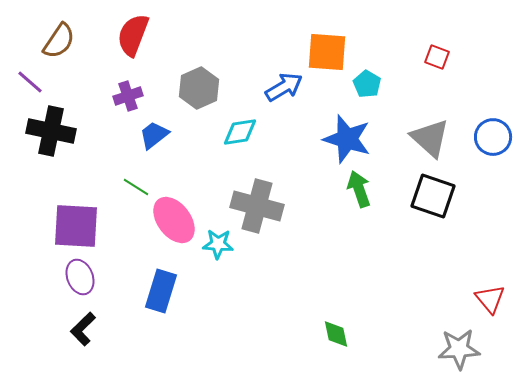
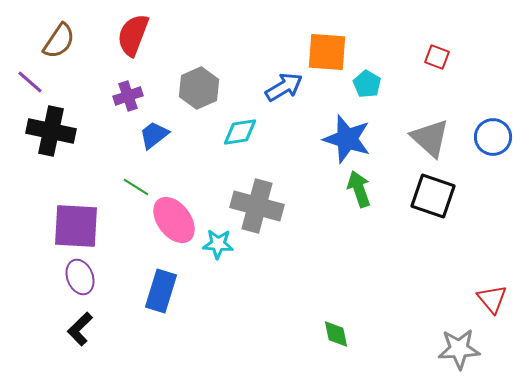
red triangle: moved 2 px right
black L-shape: moved 3 px left
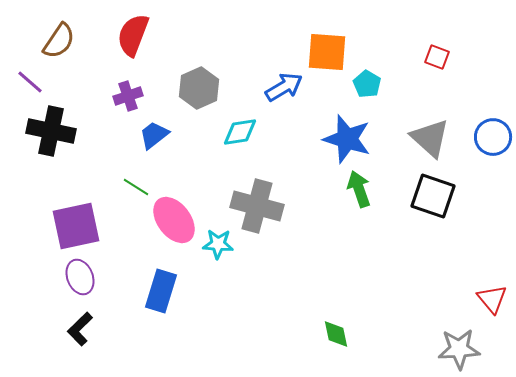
purple square: rotated 15 degrees counterclockwise
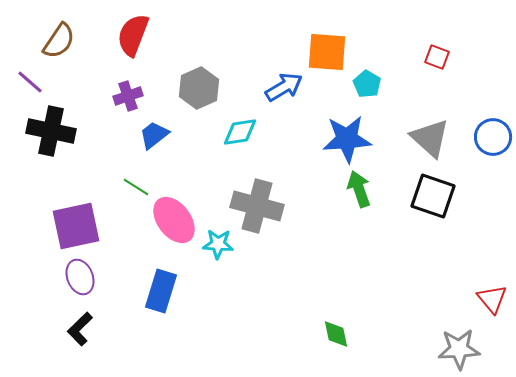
blue star: rotated 21 degrees counterclockwise
